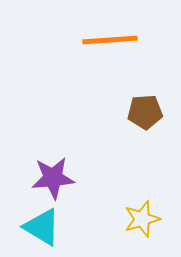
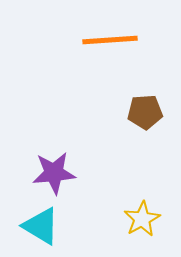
purple star: moved 1 px right, 5 px up
yellow star: rotated 12 degrees counterclockwise
cyan triangle: moved 1 px left, 1 px up
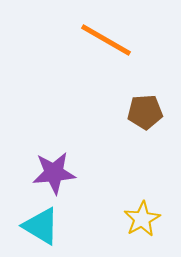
orange line: moved 4 px left; rotated 34 degrees clockwise
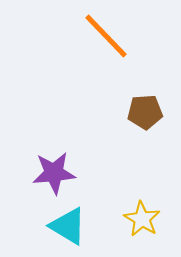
orange line: moved 4 px up; rotated 16 degrees clockwise
yellow star: rotated 12 degrees counterclockwise
cyan triangle: moved 27 px right
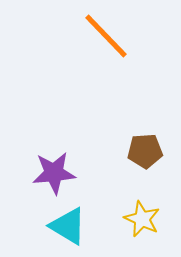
brown pentagon: moved 39 px down
yellow star: rotated 6 degrees counterclockwise
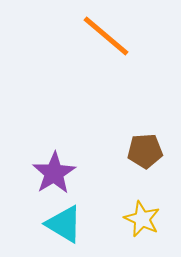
orange line: rotated 6 degrees counterclockwise
purple star: rotated 27 degrees counterclockwise
cyan triangle: moved 4 px left, 2 px up
